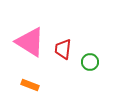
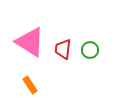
green circle: moved 12 px up
orange rectangle: rotated 36 degrees clockwise
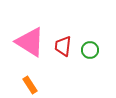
red trapezoid: moved 3 px up
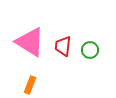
orange rectangle: rotated 54 degrees clockwise
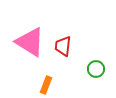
green circle: moved 6 px right, 19 px down
orange rectangle: moved 16 px right
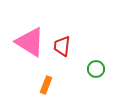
red trapezoid: moved 1 px left
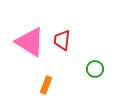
red trapezoid: moved 6 px up
green circle: moved 1 px left
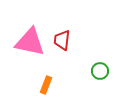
pink triangle: rotated 20 degrees counterclockwise
green circle: moved 5 px right, 2 px down
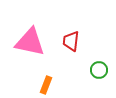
red trapezoid: moved 9 px right, 1 px down
green circle: moved 1 px left, 1 px up
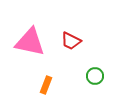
red trapezoid: rotated 70 degrees counterclockwise
green circle: moved 4 px left, 6 px down
